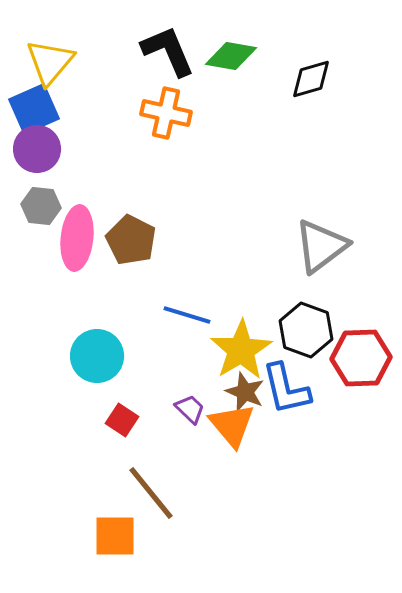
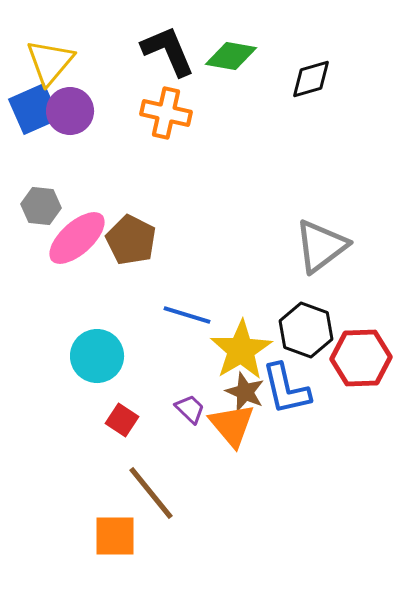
purple circle: moved 33 px right, 38 px up
pink ellipse: rotated 42 degrees clockwise
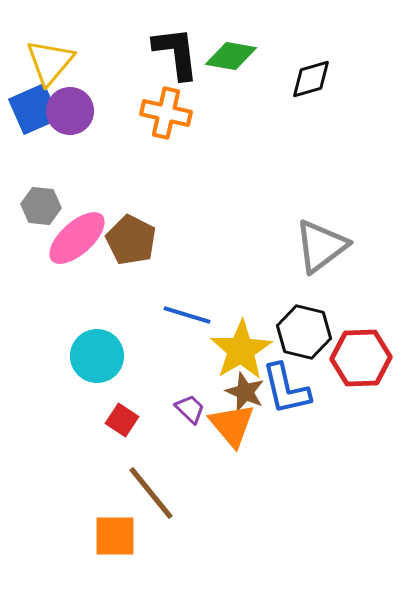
black L-shape: moved 8 px right, 2 px down; rotated 16 degrees clockwise
black hexagon: moved 2 px left, 2 px down; rotated 6 degrees counterclockwise
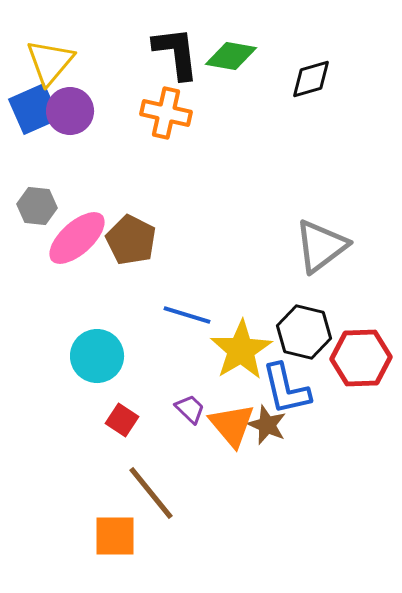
gray hexagon: moved 4 px left
brown star: moved 22 px right, 33 px down
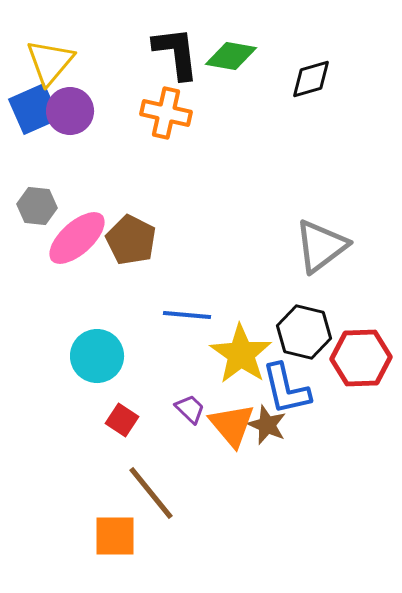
blue line: rotated 12 degrees counterclockwise
yellow star: moved 4 px down; rotated 6 degrees counterclockwise
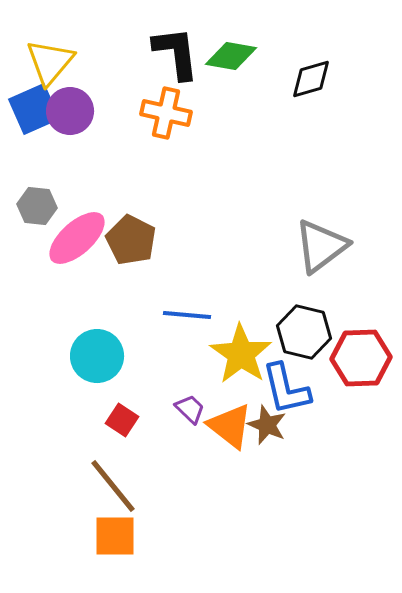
orange triangle: moved 2 px left, 1 px down; rotated 12 degrees counterclockwise
brown line: moved 38 px left, 7 px up
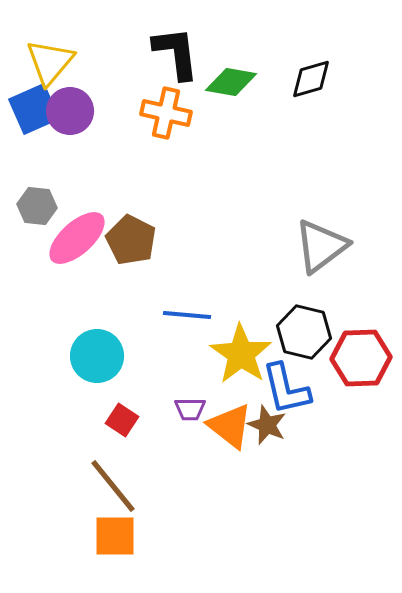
green diamond: moved 26 px down
purple trapezoid: rotated 136 degrees clockwise
